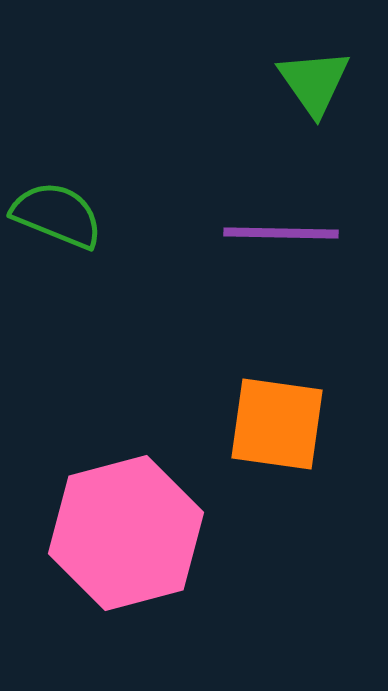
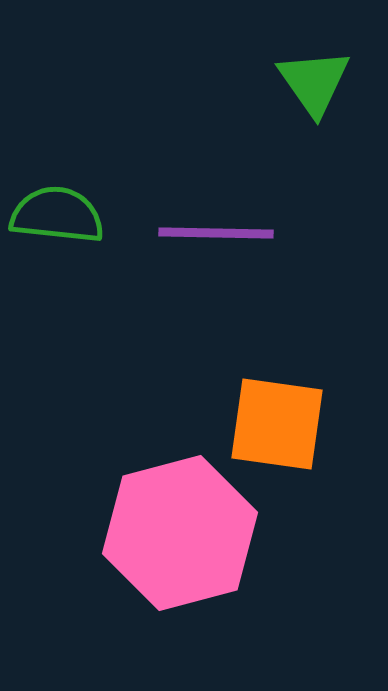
green semicircle: rotated 16 degrees counterclockwise
purple line: moved 65 px left
pink hexagon: moved 54 px right
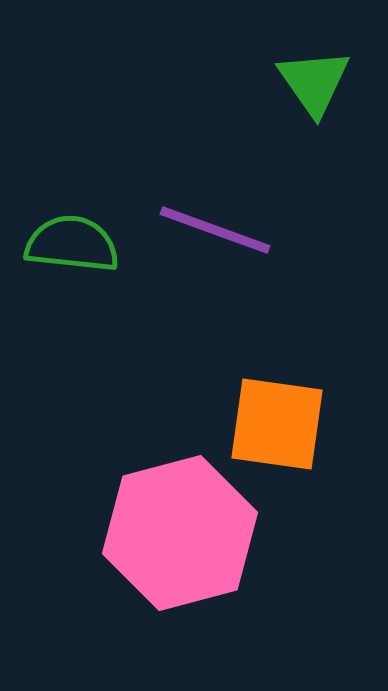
green semicircle: moved 15 px right, 29 px down
purple line: moved 1 px left, 3 px up; rotated 19 degrees clockwise
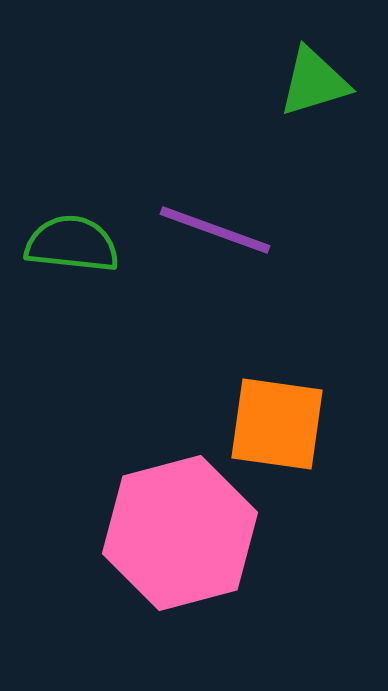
green triangle: rotated 48 degrees clockwise
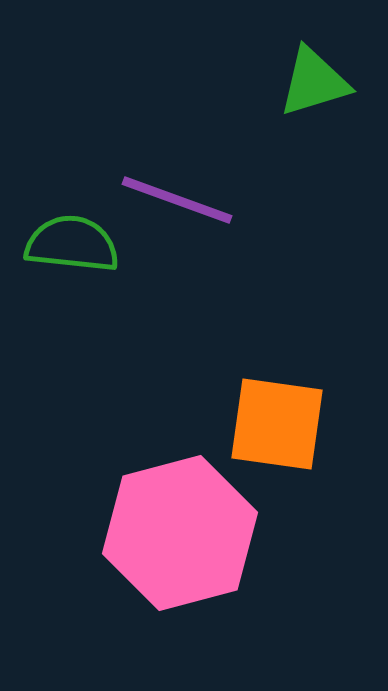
purple line: moved 38 px left, 30 px up
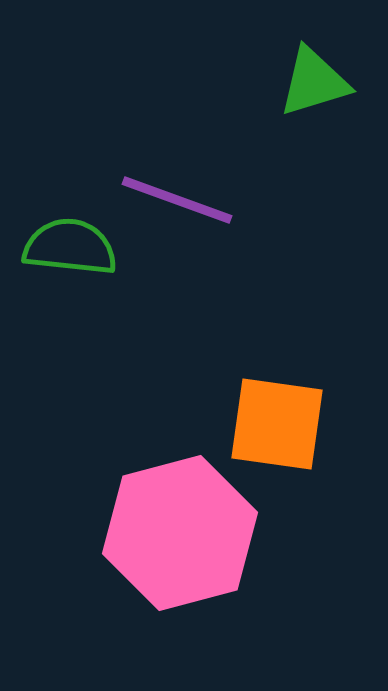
green semicircle: moved 2 px left, 3 px down
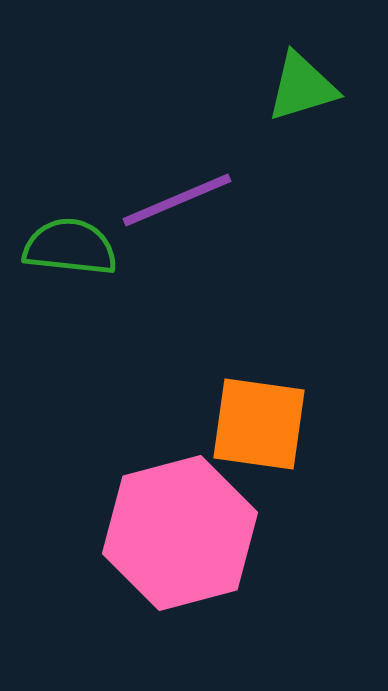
green triangle: moved 12 px left, 5 px down
purple line: rotated 43 degrees counterclockwise
orange square: moved 18 px left
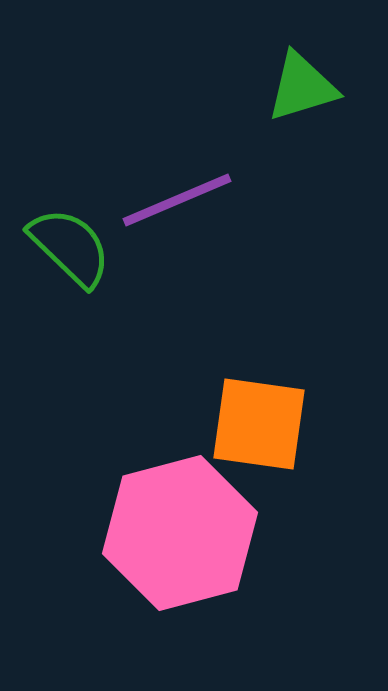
green semicircle: rotated 38 degrees clockwise
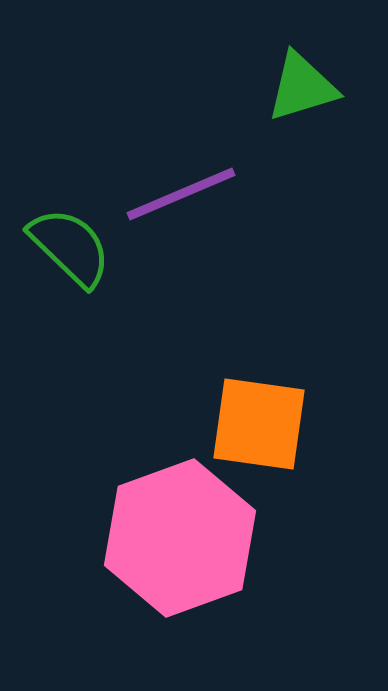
purple line: moved 4 px right, 6 px up
pink hexagon: moved 5 px down; rotated 5 degrees counterclockwise
